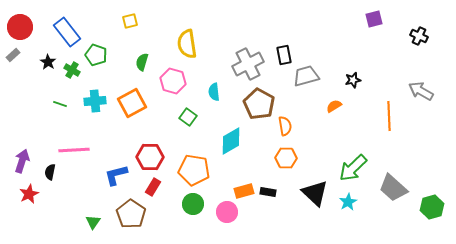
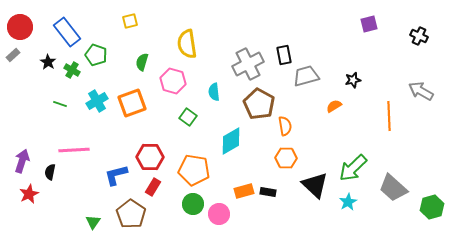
purple square at (374, 19): moved 5 px left, 5 px down
cyan cross at (95, 101): moved 2 px right; rotated 25 degrees counterclockwise
orange square at (132, 103): rotated 8 degrees clockwise
black triangle at (315, 193): moved 8 px up
pink circle at (227, 212): moved 8 px left, 2 px down
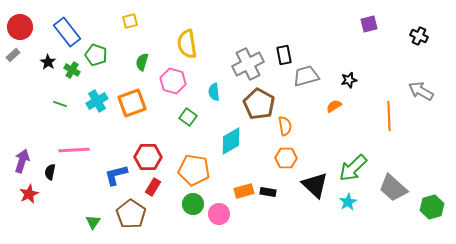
black star at (353, 80): moved 4 px left
red hexagon at (150, 157): moved 2 px left
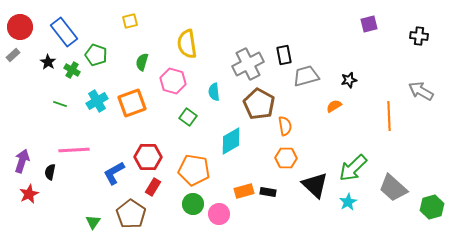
blue rectangle at (67, 32): moved 3 px left
black cross at (419, 36): rotated 18 degrees counterclockwise
blue L-shape at (116, 175): moved 2 px left, 2 px up; rotated 15 degrees counterclockwise
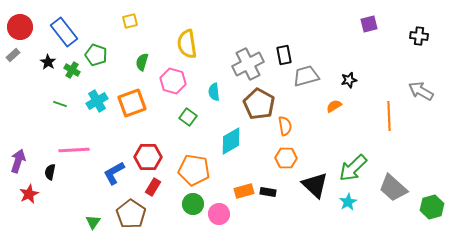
purple arrow at (22, 161): moved 4 px left
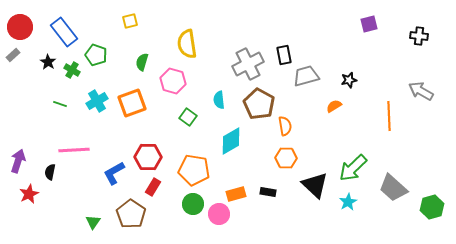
cyan semicircle at (214, 92): moved 5 px right, 8 px down
orange rectangle at (244, 191): moved 8 px left, 3 px down
